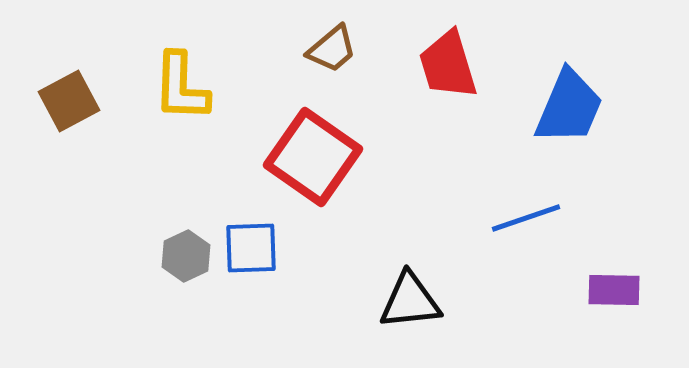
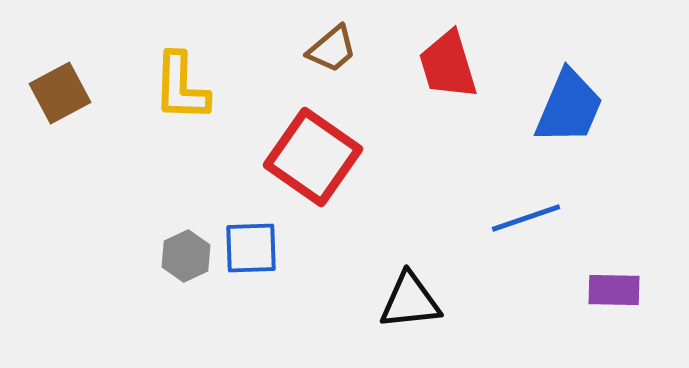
brown square: moved 9 px left, 8 px up
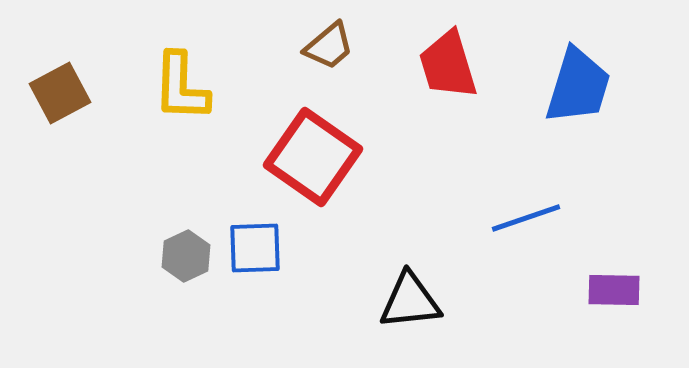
brown trapezoid: moved 3 px left, 3 px up
blue trapezoid: moved 9 px right, 21 px up; rotated 6 degrees counterclockwise
blue square: moved 4 px right
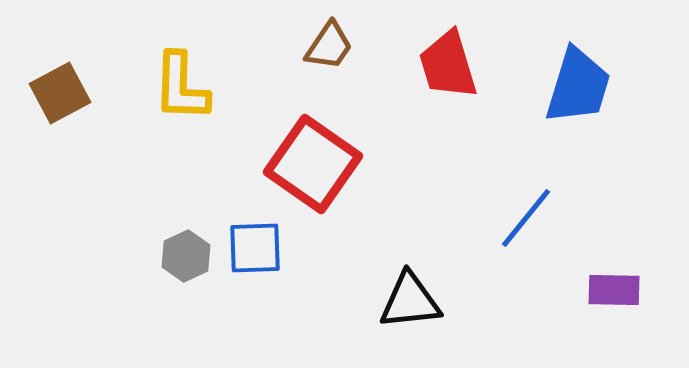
brown trapezoid: rotated 16 degrees counterclockwise
red square: moved 7 px down
blue line: rotated 32 degrees counterclockwise
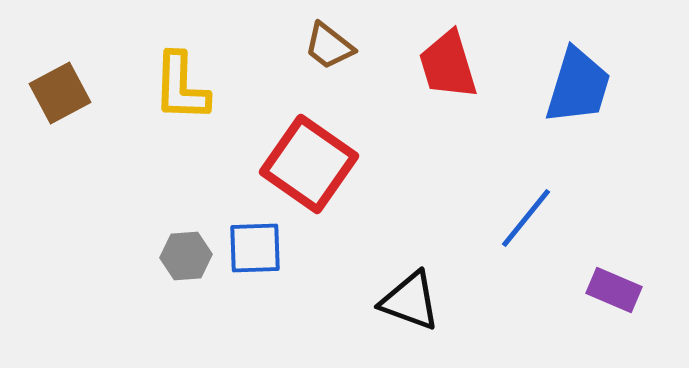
brown trapezoid: rotated 94 degrees clockwise
red square: moved 4 px left
gray hexagon: rotated 21 degrees clockwise
purple rectangle: rotated 22 degrees clockwise
black triangle: rotated 26 degrees clockwise
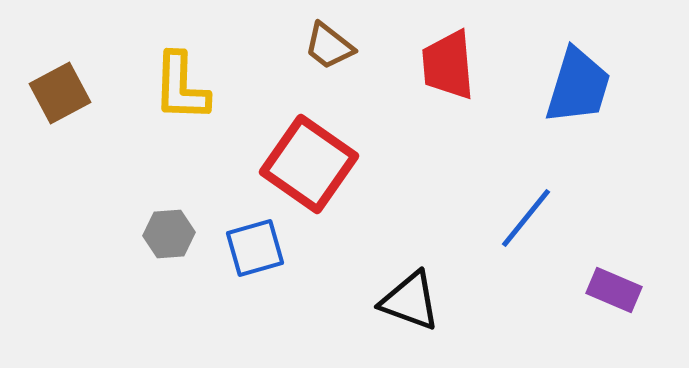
red trapezoid: rotated 12 degrees clockwise
blue square: rotated 14 degrees counterclockwise
gray hexagon: moved 17 px left, 22 px up
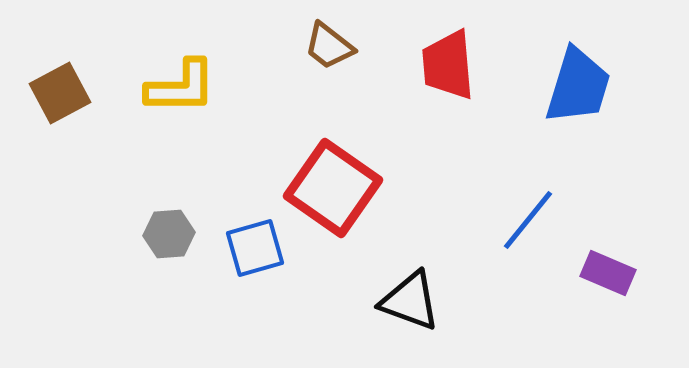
yellow L-shape: rotated 92 degrees counterclockwise
red square: moved 24 px right, 24 px down
blue line: moved 2 px right, 2 px down
purple rectangle: moved 6 px left, 17 px up
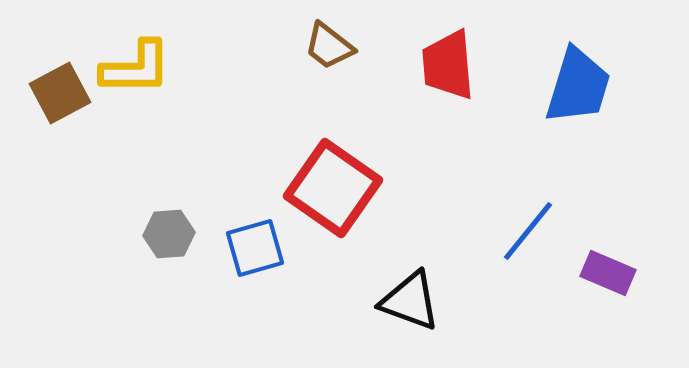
yellow L-shape: moved 45 px left, 19 px up
blue line: moved 11 px down
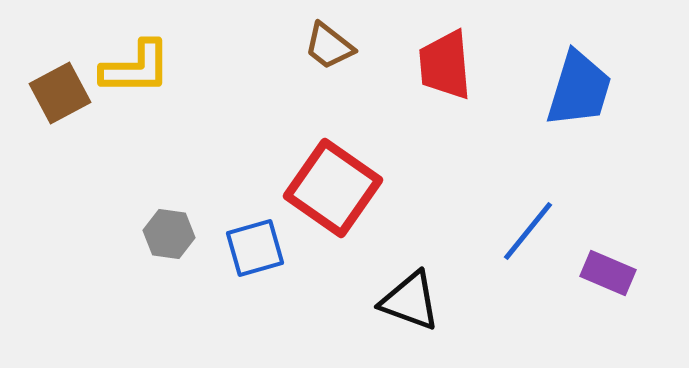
red trapezoid: moved 3 px left
blue trapezoid: moved 1 px right, 3 px down
gray hexagon: rotated 12 degrees clockwise
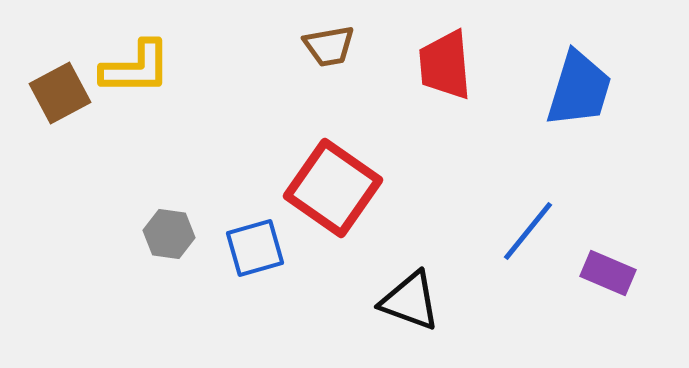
brown trapezoid: rotated 48 degrees counterclockwise
